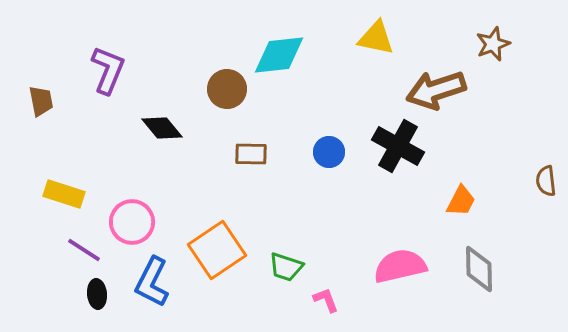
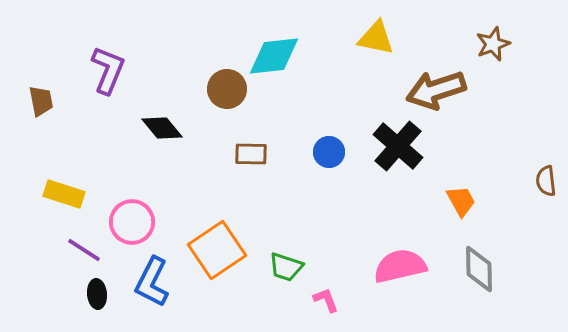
cyan diamond: moved 5 px left, 1 px down
black cross: rotated 12 degrees clockwise
orange trapezoid: rotated 56 degrees counterclockwise
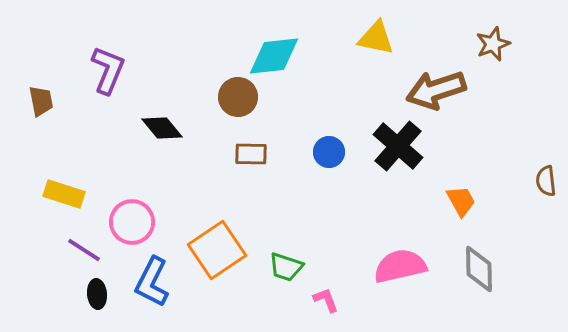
brown circle: moved 11 px right, 8 px down
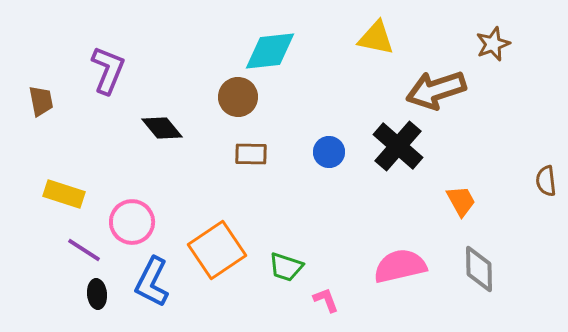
cyan diamond: moved 4 px left, 5 px up
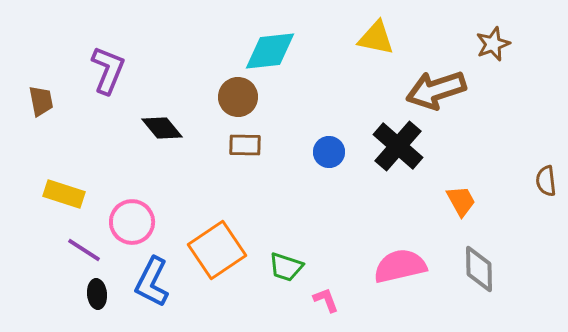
brown rectangle: moved 6 px left, 9 px up
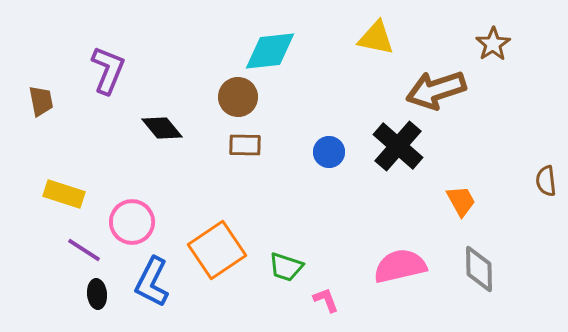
brown star: rotated 12 degrees counterclockwise
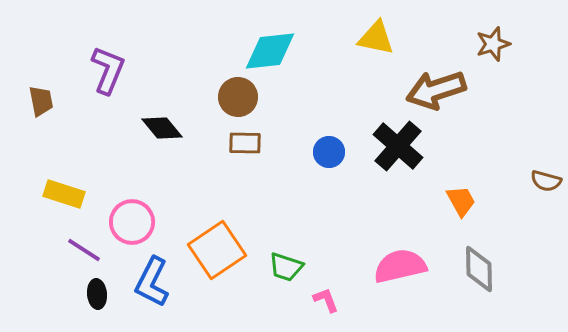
brown star: rotated 16 degrees clockwise
brown rectangle: moved 2 px up
brown semicircle: rotated 68 degrees counterclockwise
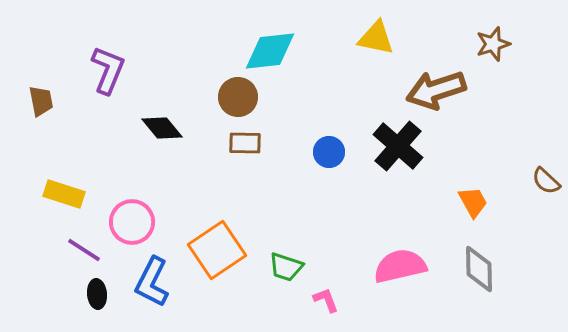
brown semicircle: rotated 28 degrees clockwise
orange trapezoid: moved 12 px right, 1 px down
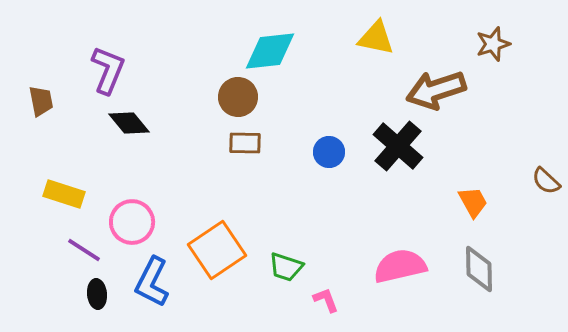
black diamond: moved 33 px left, 5 px up
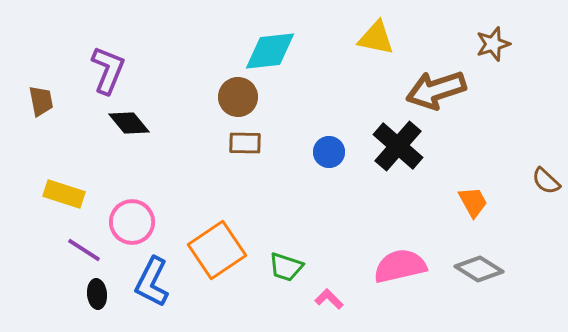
gray diamond: rotated 57 degrees counterclockwise
pink L-shape: moved 3 px right, 1 px up; rotated 24 degrees counterclockwise
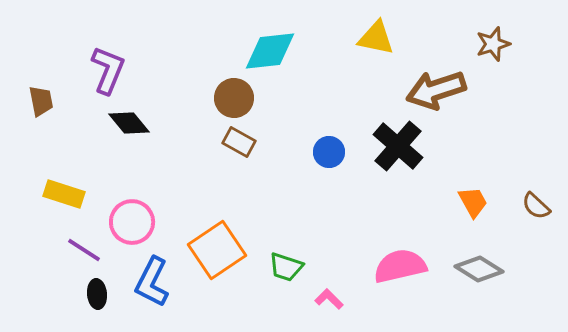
brown circle: moved 4 px left, 1 px down
brown rectangle: moved 6 px left, 1 px up; rotated 28 degrees clockwise
brown semicircle: moved 10 px left, 25 px down
